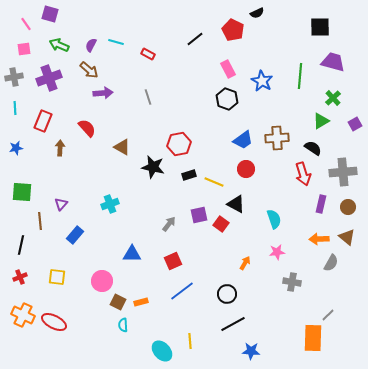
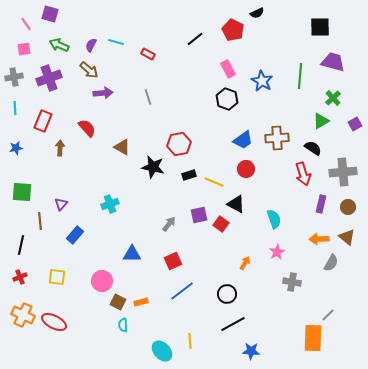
pink star at (277, 252): rotated 21 degrees counterclockwise
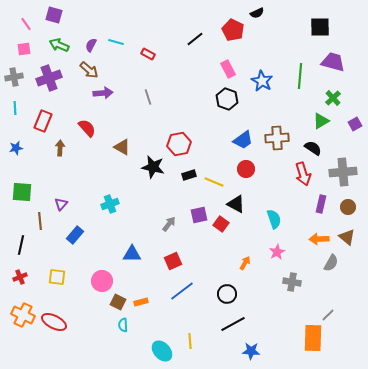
purple square at (50, 14): moved 4 px right, 1 px down
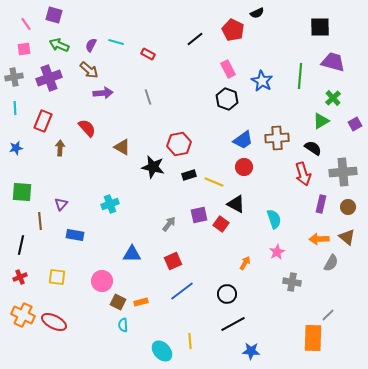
red circle at (246, 169): moved 2 px left, 2 px up
blue rectangle at (75, 235): rotated 60 degrees clockwise
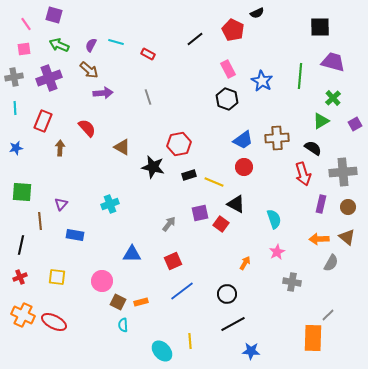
purple square at (199, 215): moved 1 px right, 2 px up
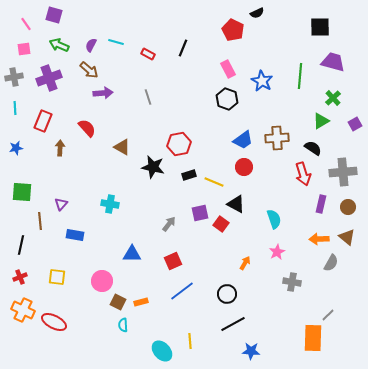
black line at (195, 39): moved 12 px left, 9 px down; rotated 30 degrees counterclockwise
cyan cross at (110, 204): rotated 30 degrees clockwise
orange cross at (23, 315): moved 5 px up
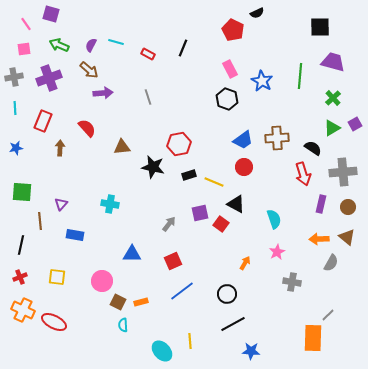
purple square at (54, 15): moved 3 px left, 1 px up
pink rectangle at (228, 69): moved 2 px right
green triangle at (321, 121): moved 11 px right, 7 px down
brown triangle at (122, 147): rotated 36 degrees counterclockwise
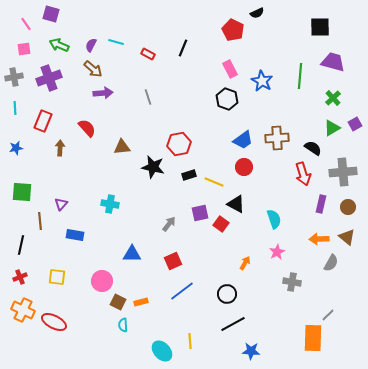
brown arrow at (89, 70): moved 4 px right, 1 px up
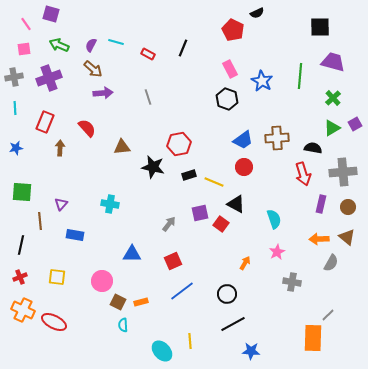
red rectangle at (43, 121): moved 2 px right, 1 px down
black semicircle at (313, 148): rotated 24 degrees counterclockwise
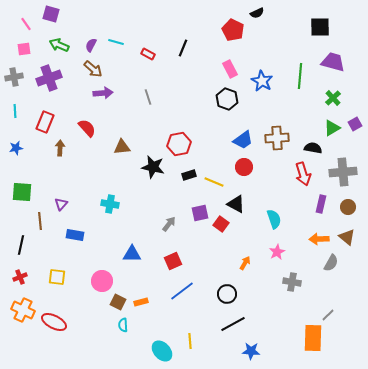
cyan line at (15, 108): moved 3 px down
